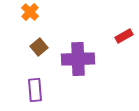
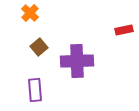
orange cross: moved 1 px down
red rectangle: moved 6 px up; rotated 18 degrees clockwise
purple cross: moved 1 px left, 2 px down
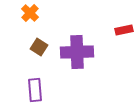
brown square: rotated 18 degrees counterclockwise
purple cross: moved 9 px up
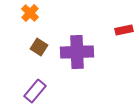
purple rectangle: moved 1 px down; rotated 45 degrees clockwise
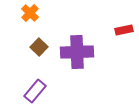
brown square: rotated 12 degrees clockwise
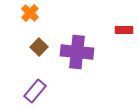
red rectangle: rotated 12 degrees clockwise
purple cross: rotated 8 degrees clockwise
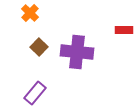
purple rectangle: moved 2 px down
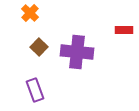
purple rectangle: moved 3 px up; rotated 60 degrees counterclockwise
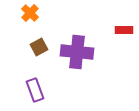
brown square: rotated 18 degrees clockwise
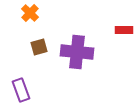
brown square: rotated 12 degrees clockwise
purple rectangle: moved 14 px left
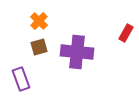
orange cross: moved 9 px right, 8 px down
red rectangle: moved 2 px right, 3 px down; rotated 60 degrees counterclockwise
purple rectangle: moved 11 px up
